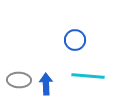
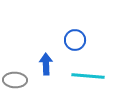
gray ellipse: moved 4 px left
blue arrow: moved 20 px up
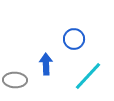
blue circle: moved 1 px left, 1 px up
cyan line: rotated 52 degrees counterclockwise
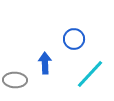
blue arrow: moved 1 px left, 1 px up
cyan line: moved 2 px right, 2 px up
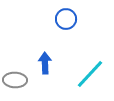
blue circle: moved 8 px left, 20 px up
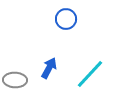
blue arrow: moved 4 px right, 5 px down; rotated 30 degrees clockwise
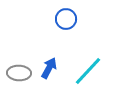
cyan line: moved 2 px left, 3 px up
gray ellipse: moved 4 px right, 7 px up
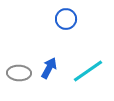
cyan line: rotated 12 degrees clockwise
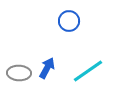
blue circle: moved 3 px right, 2 px down
blue arrow: moved 2 px left
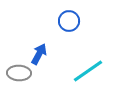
blue arrow: moved 8 px left, 14 px up
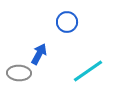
blue circle: moved 2 px left, 1 px down
